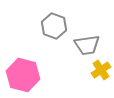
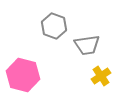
yellow cross: moved 6 px down
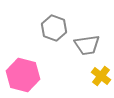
gray hexagon: moved 2 px down
yellow cross: rotated 18 degrees counterclockwise
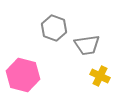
yellow cross: moved 1 px left; rotated 12 degrees counterclockwise
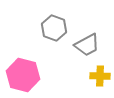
gray trapezoid: rotated 20 degrees counterclockwise
yellow cross: rotated 24 degrees counterclockwise
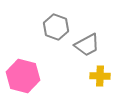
gray hexagon: moved 2 px right, 1 px up
pink hexagon: moved 1 px down
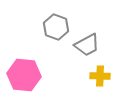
pink hexagon: moved 1 px right, 1 px up; rotated 8 degrees counterclockwise
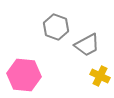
yellow cross: rotated 24 degrees clockwise
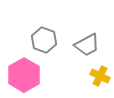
gray hexagon: moved 12 px left, 13 px down
pink hexagon: rotated 24 degrees clockwise
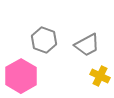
pink hexagon: moved 3 px left, 1 px down
